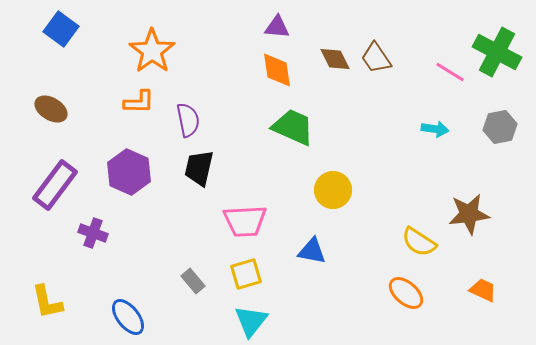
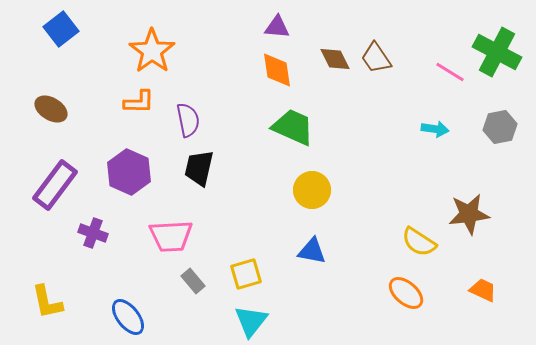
blue square: rotated 16 degrees clockwise
yellow circle: moved 21 px left
pink trapezoid: moved 74 px left, 15 px down
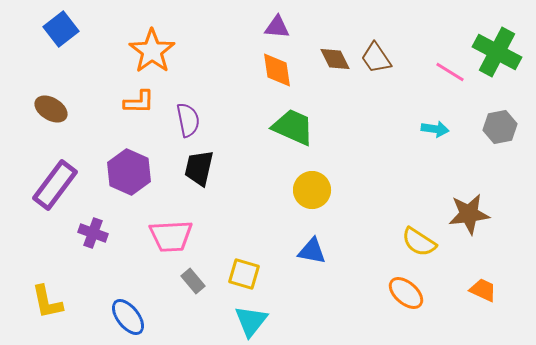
yellow square: moved 2 px left; rotated 32 degrees clockwise
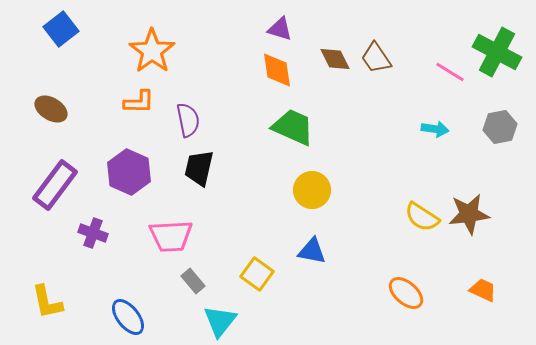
purple triangle: moved 3 px right, 2 px down; rotated 12 degrees clockwise
yellow semicircle: moved 3 px right, 25 px up
yellow square: moved 13 px right; rotated 20 degrees clockwise
cyan triangle: moved 31 px left
